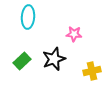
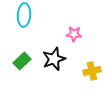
cyan ellipse: moved 4 px left, 2 px up
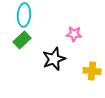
green rectangle: moved 21 px up
yellow cross: rotated 18 degrees clockwise
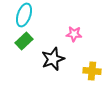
cyan ellipse: rotated 15 degrees clockwise
green rectangle: moved 2 px right, 1 px down
black star: moved 1 px left
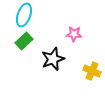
yellow cross: rotated 18 degrees clockwise
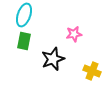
pink star: rotated 14 degrees counterclockwise
green rectangle: rotated 36 degrees counterclockwise
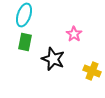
pink star: rotated 28 degrees counterclockwise
green rectangle: moved 1 px right, 1 px down
black star: rotated 30 degrees counterclockwise
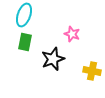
pink star: moved 2 px left; rotated 14 degrees counterclockwise
black star: rotated 30 degrees clockwise
yellow cross: rotated 12 degrees counterclockwise
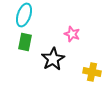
black star: rotated 10 degrees counterclockwise
yellow cross: moved 1 px down
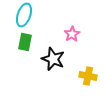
pink star: rotated 21 degrees clockwise
black star: rotated 20 degrees counterclockwise
yellow cross: moved 4 px left, 4 px down
